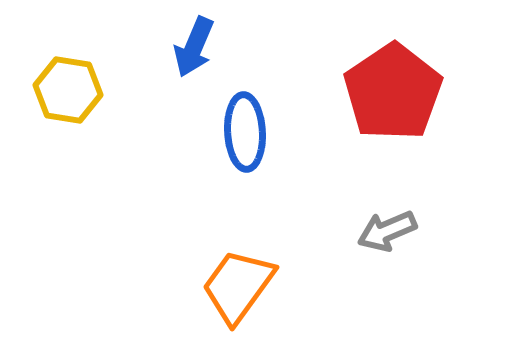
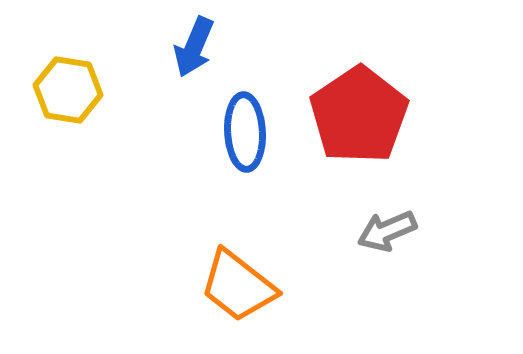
red pentagon: moved 34 px left, 23 px down
orange trapezoid: rotated 88 degrees counterclockwise
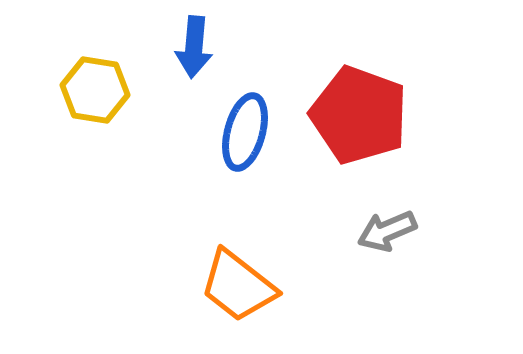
blue arrow: rotated 18 degrees counterclockwise
yellow hexagon: moved 27 px right
red pentagon: rotated 18 degrees counterclockwise
blue ellipse: rotated 18 degrees clockwise
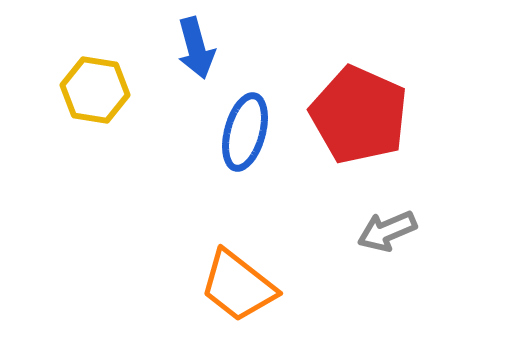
blue arrow: moved 2 px right, 1 px down; rotated 20 degrees counterclockwise
red pentagon: rotated 4 degrees clockwise
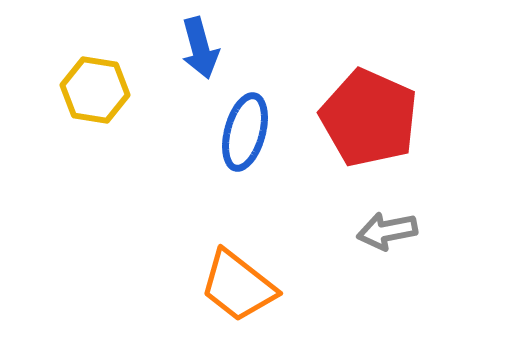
blue arrow: moved 4 px right
red pentagon: moved 10 px right, 3 px down
gray arrow: rotated 12 degrees clockwise
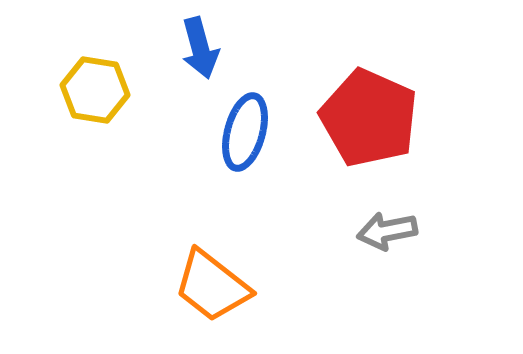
orange trapezoid: moved 26 px left
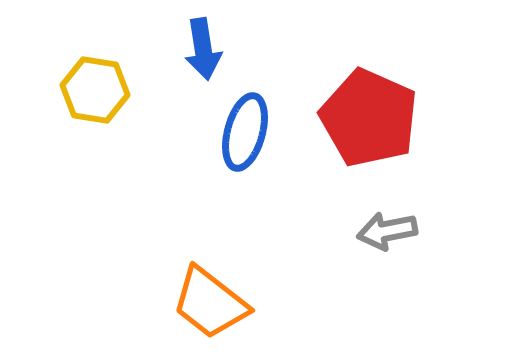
blue arrow: moved 3 px right, 1 px down; rotated 6 degrees clockwise
orange trapezoid: moved 2 px left, 17 px down
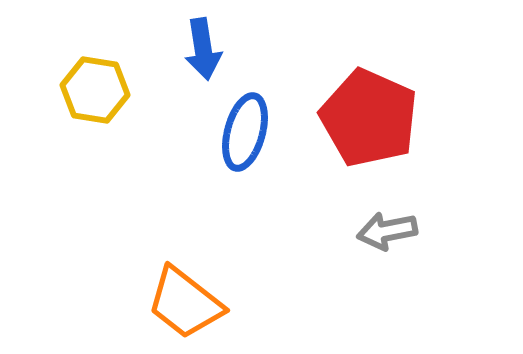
orange trapezoid: moved 25 px left
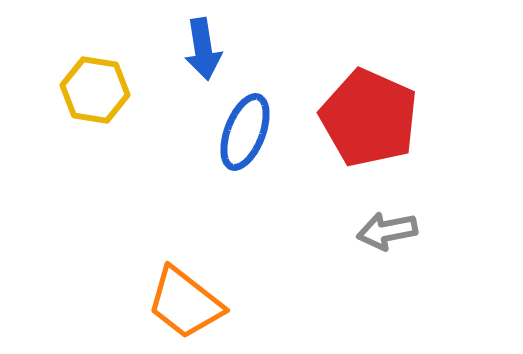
blue ellipse: rotated 6 degrees clockwise
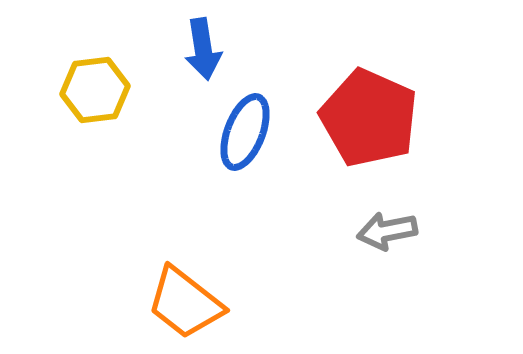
yellow hexagon: rotated 16 degrees counterclockwise
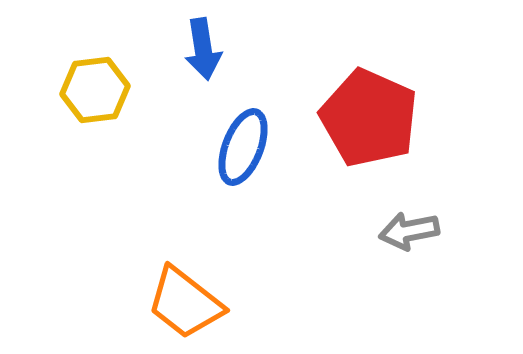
blue ellipse: moved 2 px left, 15 px down
gray arrow: moved 22 px right
